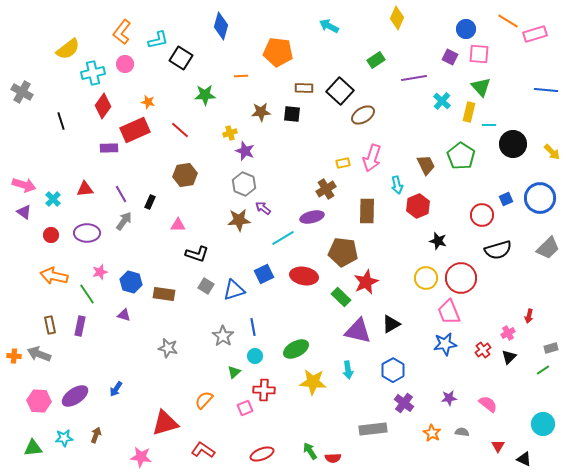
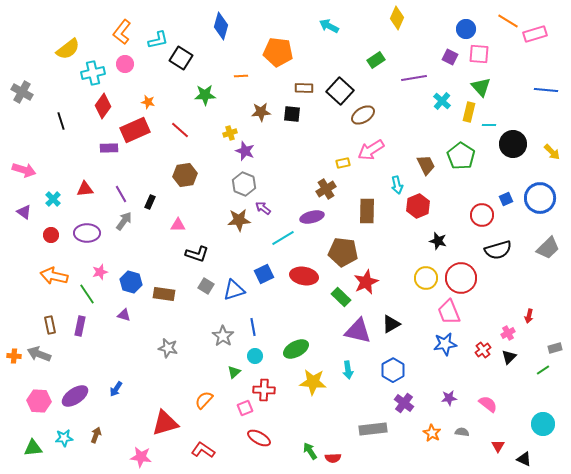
pink arrow at (372, 158): moved 1 px left, 8 px up; rotated 40 degrees clockwise
pink arrow at (24, 185): moved 15 px up
gray rectangle at (551, 348): moved 4 px right
red ellipse at (262, 454): moved 3 px left, 16 px up; rotated 50 degrees clockwise
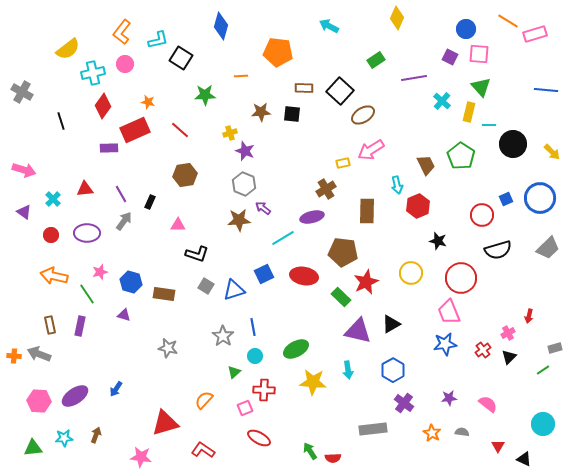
yellow circle at (426, 278): moved 15 px left, 5 px up
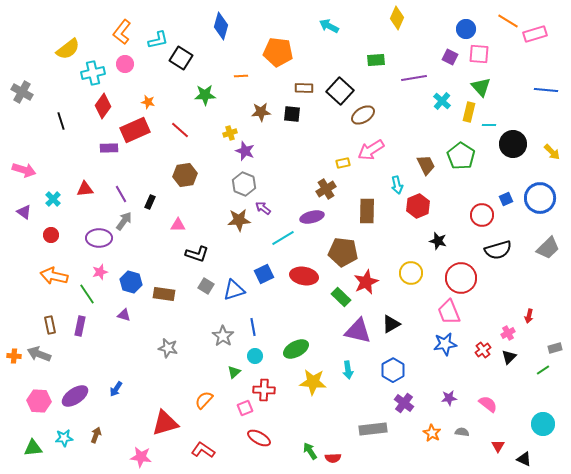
green rectangle at (376, 60): rotated 30 degrees clockwise
purple ellipse at (87, 233): moved 12 px right, 5 px down
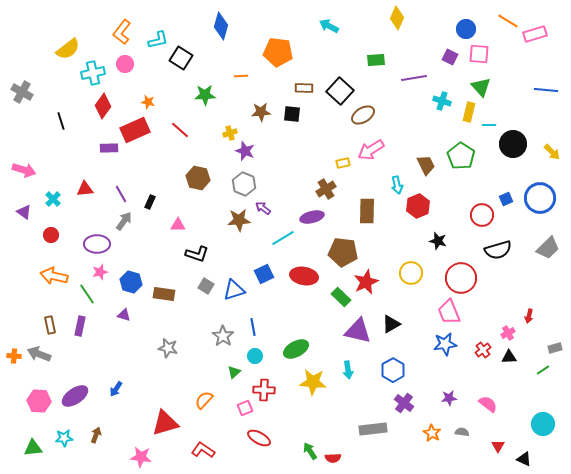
cyan cross at (442, 101): rotated 24 degrees counterclockwise
brown hexagon at (185, 175): moved 13 px right, 3 px down; rotated 20 degrees clockwise
purple ellipse at (99, 238): moved 2 px left, 6 px down
black triangle at (509, 357): rotated 42 degrees clockwise
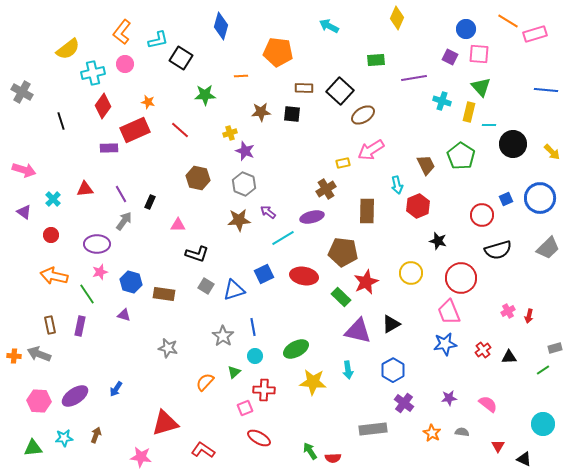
purple arrow at (263, 208): moved 5 px right, 4 px down
pink cross at (508, 333): moved 22 px up
orange semicircle at (204, 400): moved 1 px right, 18 px up
